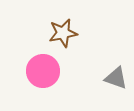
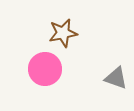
pink circle: moved 2 px right, 2 px up
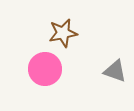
gray triangle: moved 1 px left, 7 px up
